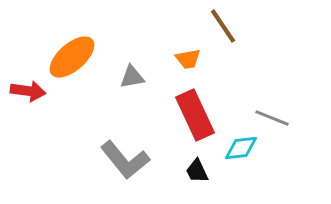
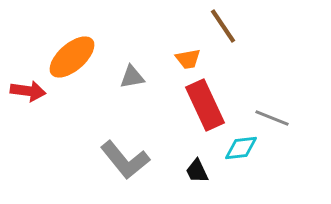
red rectangle: moved 10 px right, 10 px up
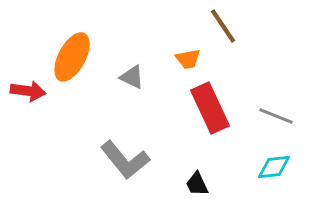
orange ellipse: rotated 21 degrees counterclockwise
gray triangle: rotated 36 degrees clockwise
red rectangle: moved 5 px right, 3 px down
gray line: moved 4 px right, 2 px up
cyan diamond: moved 33 px right, 19 px down
black trapezoid: moved 13 px down
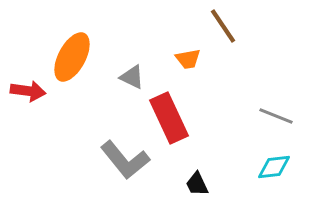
red rectangle: moved 41 px left, 10 px down
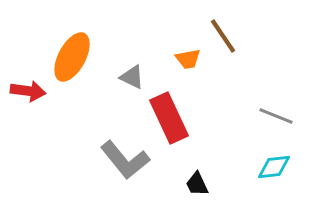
brown line: moved 10 px down
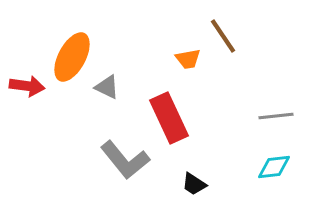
gray triangle: moved 25 px left, 10 px down
red arrow: moved 1 px left, 5 px up
gray line: rotated 28 degrees counterclockwise
black trapezoid: moved 3 px left; rotated 32 degrees counterclockwise
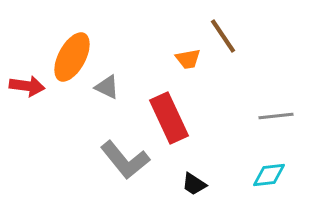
cyan diamond: moved 5 px left, 8 px down
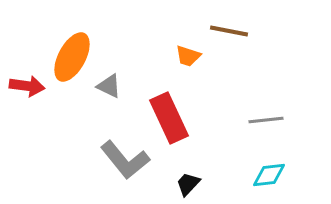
brown line: moved 6 px right, 5 px up; rotated 45 degrees counterclockwise
orange trapezoid: moved 3 px up; rotated 28 degrees clockwise
gray triangle: moved 2 px right, 1 px up
gray line: moved 10 px left, 4 px down
black trapezoid: moved 6 px left; rotated 100 degrees clockwise
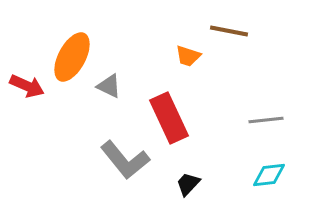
red arrow: rotated 16 degrees clockwise
